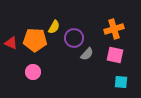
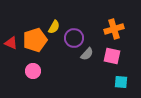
orange pentagon: rotated 20 degrees counterclockwise
pink square: moved 3 px left, 1 px down
pink circle: moved 1 px up
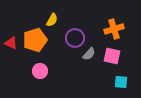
yellow semicircle: moved 2 px left, 7 px up
purple circle: moved 1 px right
gray semicircle: moved 2 px right
pink circle: moved 7 px right
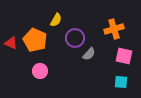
yellow semicircle: moved 4 px right
orange pentagon: rotated 30 degrees counterclockwise
pink square: moved 12 px right
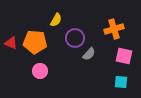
orange pentagon: moved 2 px down; rotated 20 degrees counterclockwise
